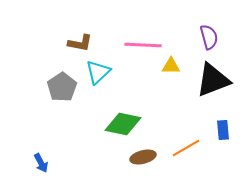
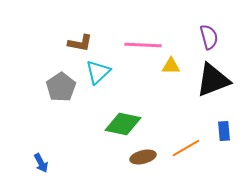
gray pentagon: moved 1 px left
blue rectangle: moved 1 px right, 1 px down
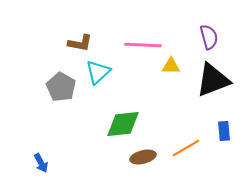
gray pentagon: rotated 8 degrees counterclockwise
green diamond: rotated 18 degrees counterclockwise
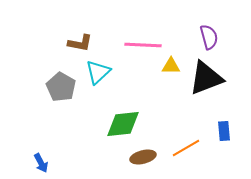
black triangle: moved 7 px left, 2 px up
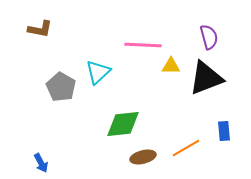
brown L-shape: moved 40 px left, 14 px up
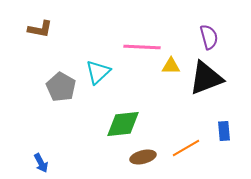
pink line: moved 1 px left, 2 px down
